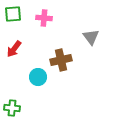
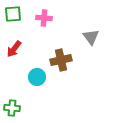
cyan circle: moved 1 px left
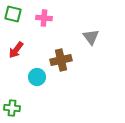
green square: rotated 18 degrees clockwise
red arrow: moved 2 px right, 1 px down
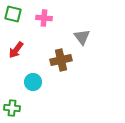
gray triangle: moved 9 px left
cyan circle: moved 4 px left, 5 px down
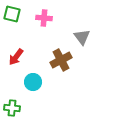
green square: moved 1 px left
red arrow: moved 7 px down
brown cross: rotated 15 degrees counterclockwise
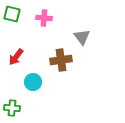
brown cross: rotated 20 degrees clockwise
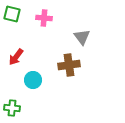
brown cross: moved 8 px right, 5 px down
cyan circle: moved 2 px up
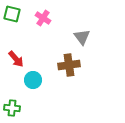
pink cross: moved 1 px left; rotated 28 degrees clockwise
red arrow: moved 2 px down; rotated 78 degrees counterclockwise
